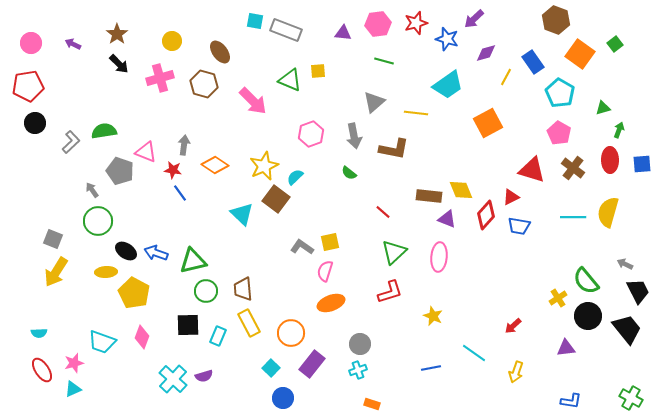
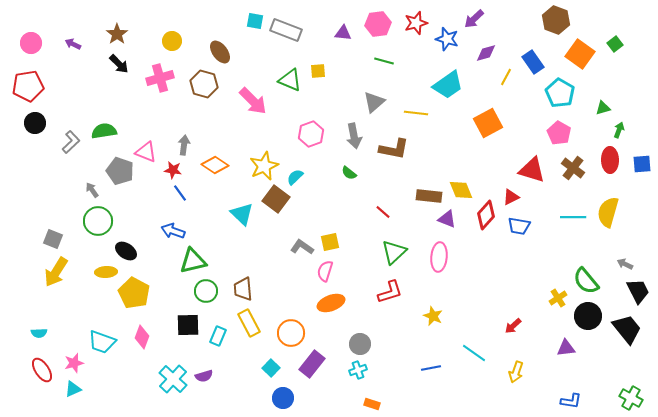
blue arrow at (156, 253): moved 17 px right, 22 px up
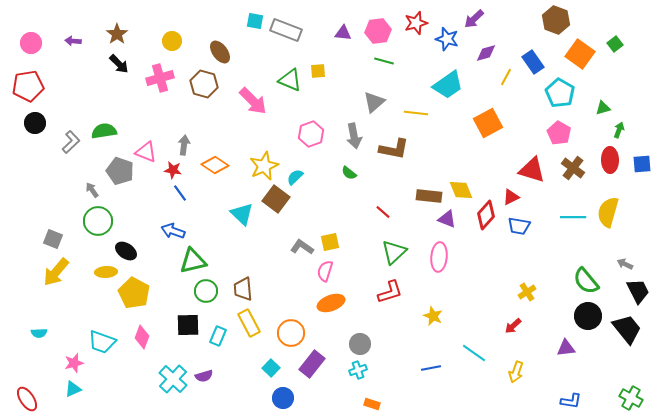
pink hexagon at (378, 24): moved 7 px down
purple arrow at (73, 44): moved 3 px up; rotated 21 degrees counterclockwise
yellow arrow at (56, 272): rotated 8 degrees clockwise
yellow cross at (558, 298): moved 31 px left, 6 px up
red ellipse at (42, 370): moved 15 px left, 29 px down
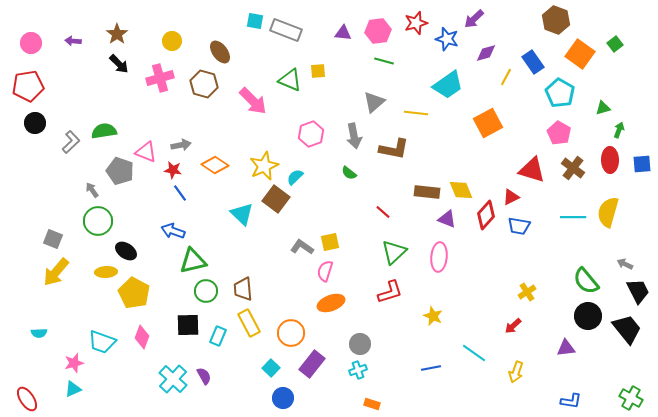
gray arrow at (184, 145): moved 3 px left; rotated 72 degrees clockwise
brown rectangle at (429, 196): moved 2 px left, 4 px up
purple semicircle at (204, 376): rotated 102 degrees counterclockwise
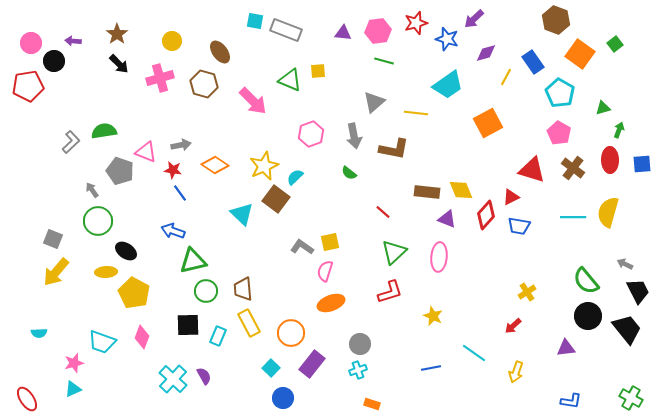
black circle at (35, 123): moved 19 px right, 62 px up
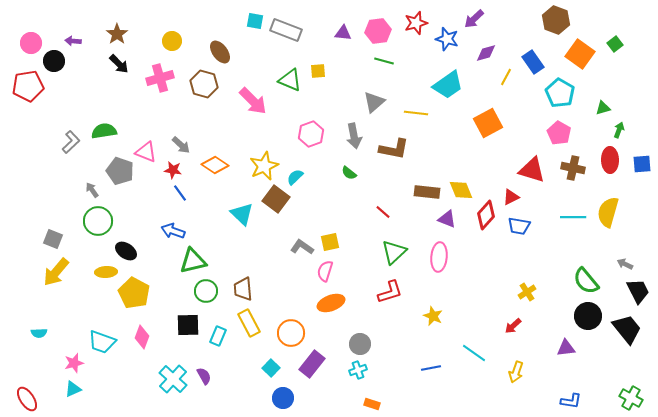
gray arrow at (181, 145): rotated 54 degrees clockwise
brown cross at (573, 168): rotated 25 degrees counterclockwise
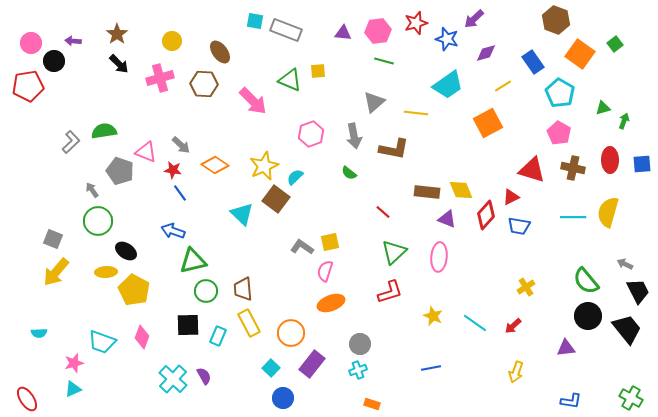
yellow line at (506, 77): moved 3 px left, 9 px down; rotated 30 degrees clockwise
brown hexagon at (204, 84): rotated 12 degrees counterclockwise
green arrow at (619, 130): moved 5 px right, 9 px up
yellow cross at (527, 292): moved 1 px left, 5 px up
yellow pentagon at (134, 293): moved 3 px up
cyan line at (474, 353): moved 1 px right, 30 px up
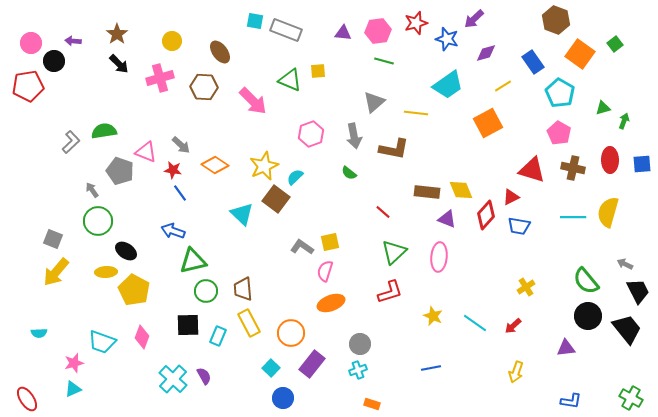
brown hexagon at (204, 84): moved 3 px down
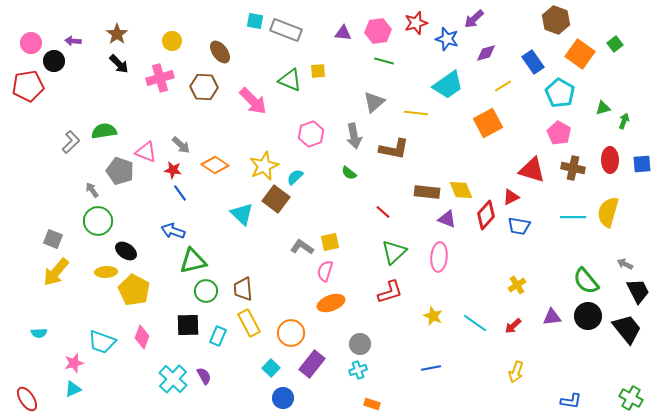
yellow cross at (526, 287): moved 9 px left, 2 px up
purple triangle at (566, 348): moved 14 px left, 31 px up
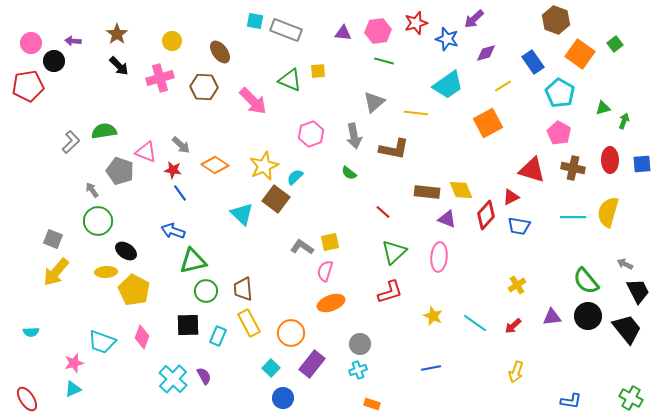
black arrow at (119, 64): moved 2 px down
cyan semicircle at (39, 333): moved 8 px left, 1 px up
